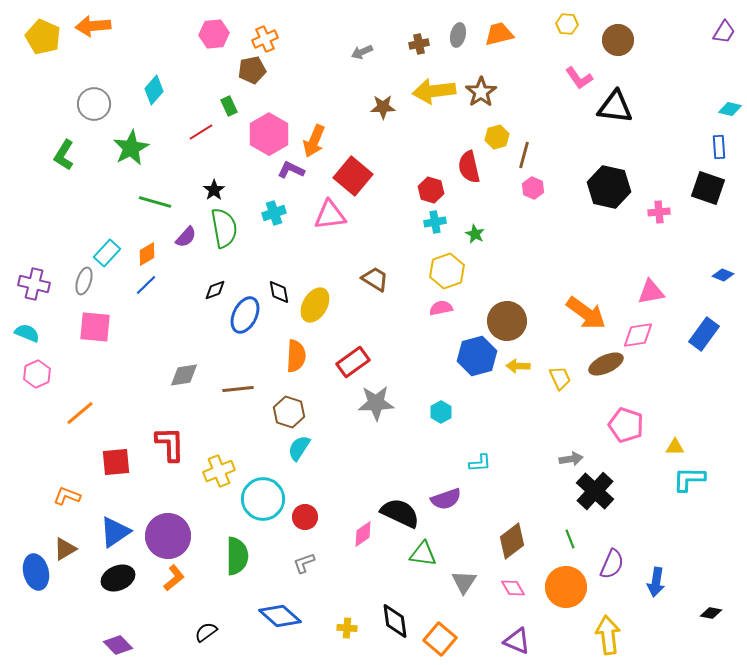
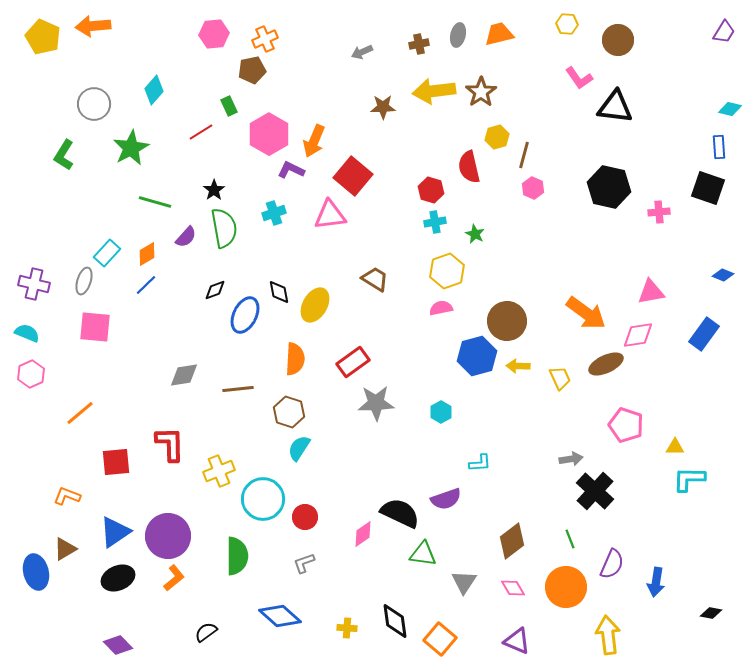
orange semicircle at (296, 356): moved 1 px left, 3 px down
pink hexagon at (37, 374): moved 6 px left
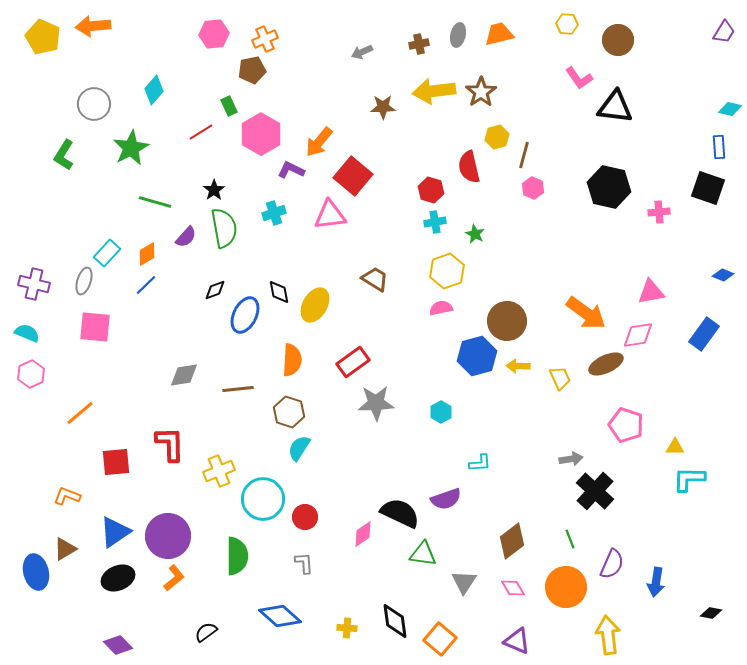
pink hexagon at (269, 134): moved 8 px left
orange arrow at (314, 141): moved 5 px right, 1 px down; rotated 16 degrees clockwise
orange semicircle at (295, 359): moved 3 px left, 1 px down
gray L-shape at (304, 563): rotated 105 degrees clockwise
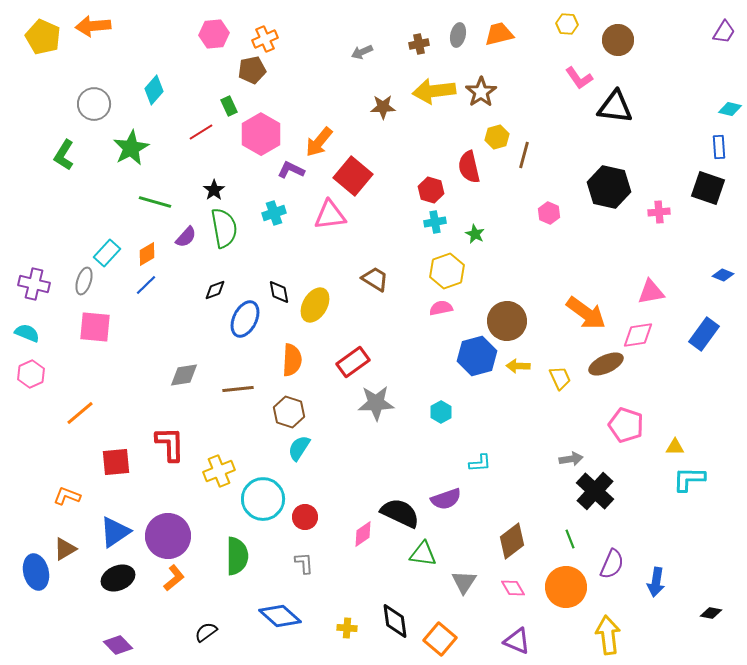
pink hexagon at (533, 188): moved 16 px right, 25 px down
blue ellipse at (245, 315): moved 4 px down
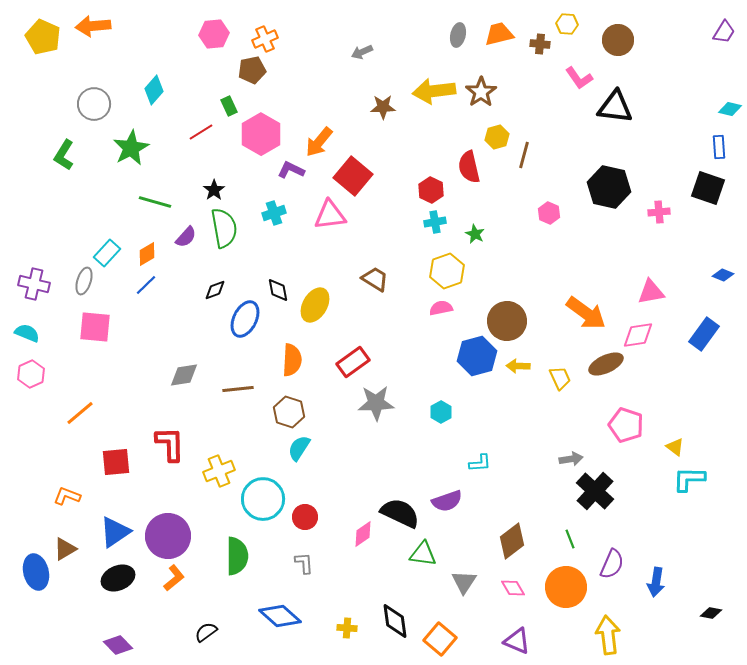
brown cross at (419, 44): moved 121 px right; rotated 18 degrees clockwise
red hexagon at (431, 190): rotated 10 degrees clockwise
black diamond at (279, 292): moved 1 px left, 2 px up
yellow triangle at (675, 447): rotated 36 degrees clockwise
purple semicircle at (446, 499): moved 1 px right, 2 px down
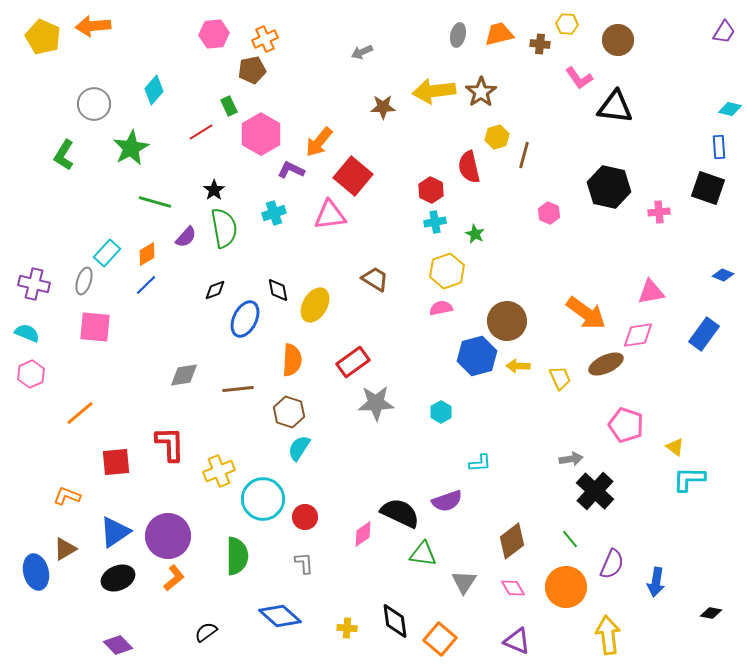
green line at (570, 539): rotated 18 degrees counterclockwise
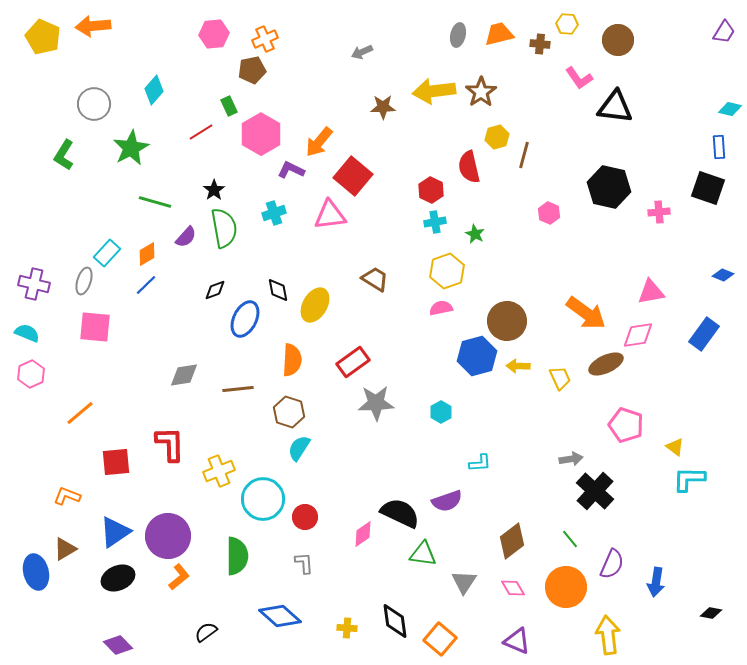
orange L-shape at (174, 578): moved 5 px right, 1 px up
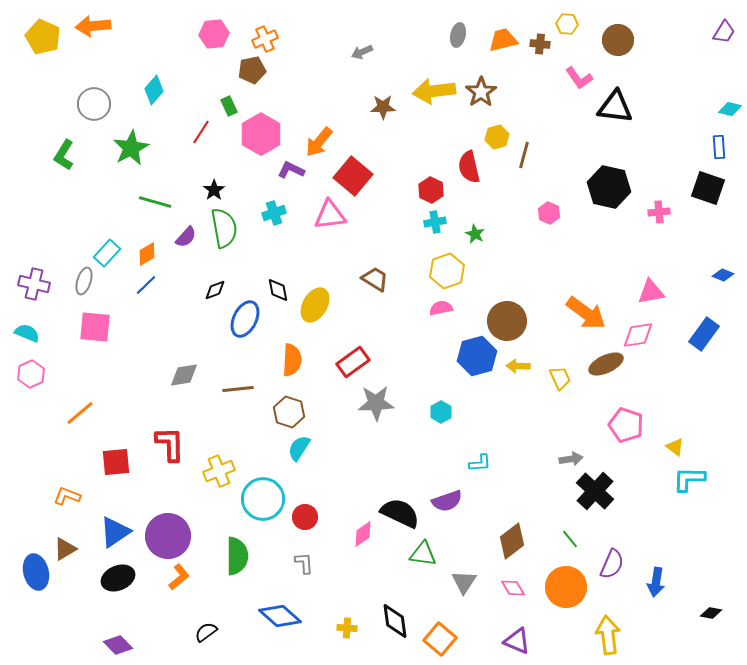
orange trapezoid at (499, 34): moved 4 px right, 6 px down
red line at (201, 132): rotated 25 degrees counterclockwise
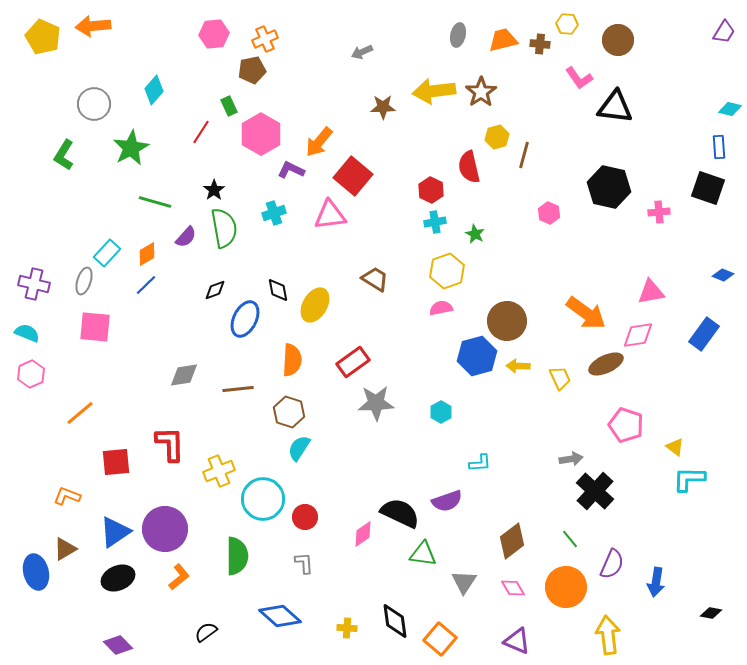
purple circle at (168, 536): moved 3 px left, 7 px up
